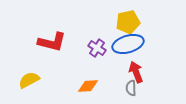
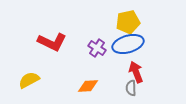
red L-shape: rotated 12 degrees clockwise
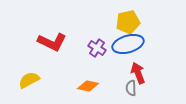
red arrow: moved 2 px right, 1 px down
orange diamond: rotated 15 degrees clockwise
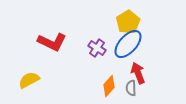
yellow pentagon: rotated 20 degrees counterclockwise
blue ellipse: rotated 32 degrees counterclockwise
orange diamond: moved 21 px right; rotated 60 degrees counterclockwise
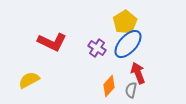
yellow pentagon: moved 3 px left
gray semicircle: moved 2 px down; rotated 14 degrees clockwise
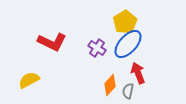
orange diamond: moved 1 px right, 1 px up
gray semicircle: moved 3 px left, 1 px down
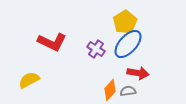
purple cross: moved 1 px left, 1 px down
red arrow: rotated 120 degrees clockwise
orange diamond: moved 5 px down
gray semicircle: rotated 70 degrees clockwise
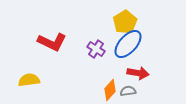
yellow semicircle: rotated 20 degrees clockwise
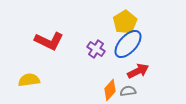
red L-shape: moved 3 px left, 1 px up
red arrow: moved 2 px up; rotated 35 degrees counterclockwise
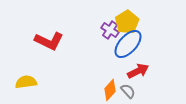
yellow pentagon: moved 2 px right
purple cross: moved 14 px right, 19 px up
yellow semicircle: moved 3 px left, 2 px down
gray semicircle: rotated 56 degrees clockwise
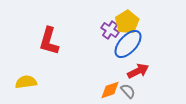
red L-shape: rotated 80 degrees clockwise
orange diamond: rotated 30 degrees clockwise
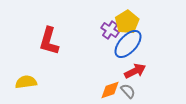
red arrow: moved 3 px left
